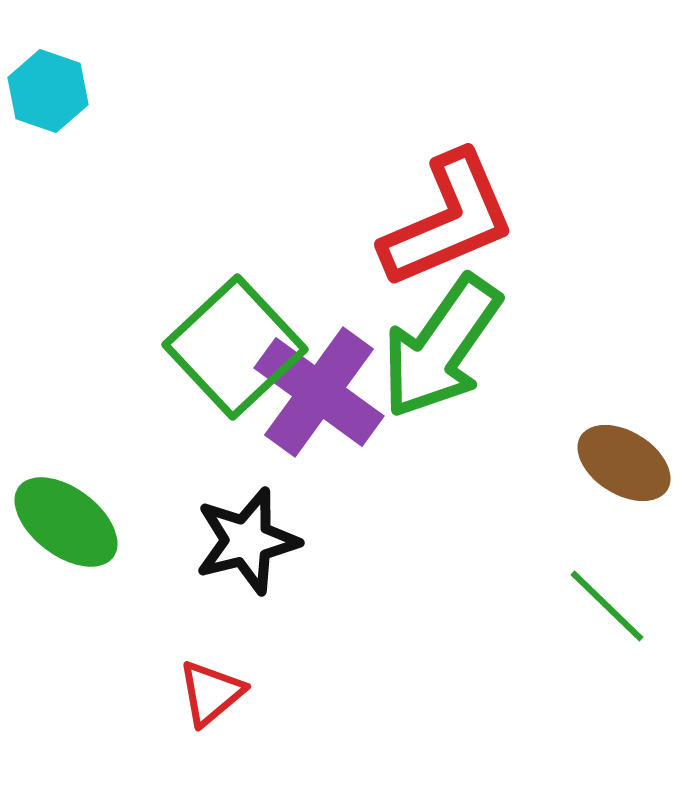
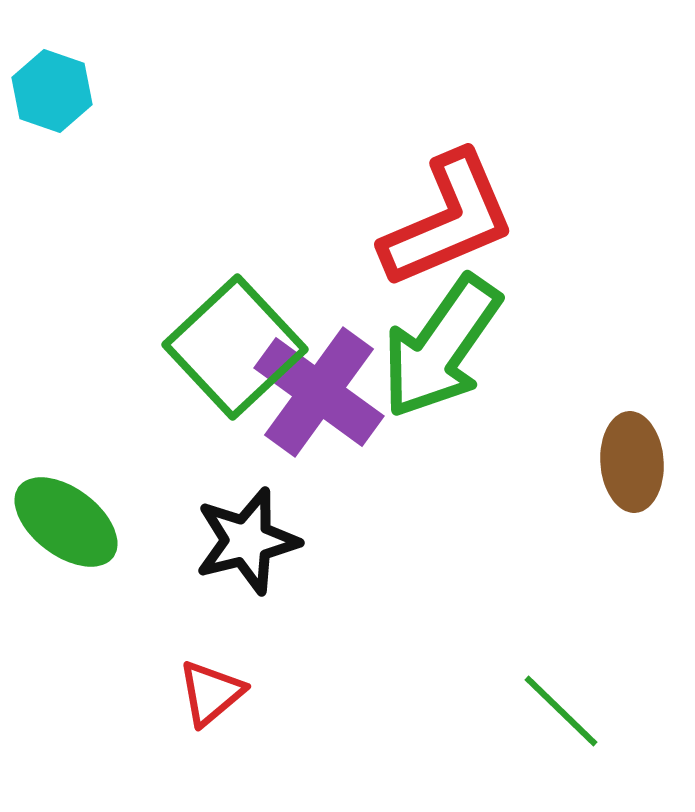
cyan hexagon: moved 4 px right
brown ellipse: moved 8 px right, 1 px up; rotated 54 degrees clockwise
green line: moved 46 px left, 105 px down
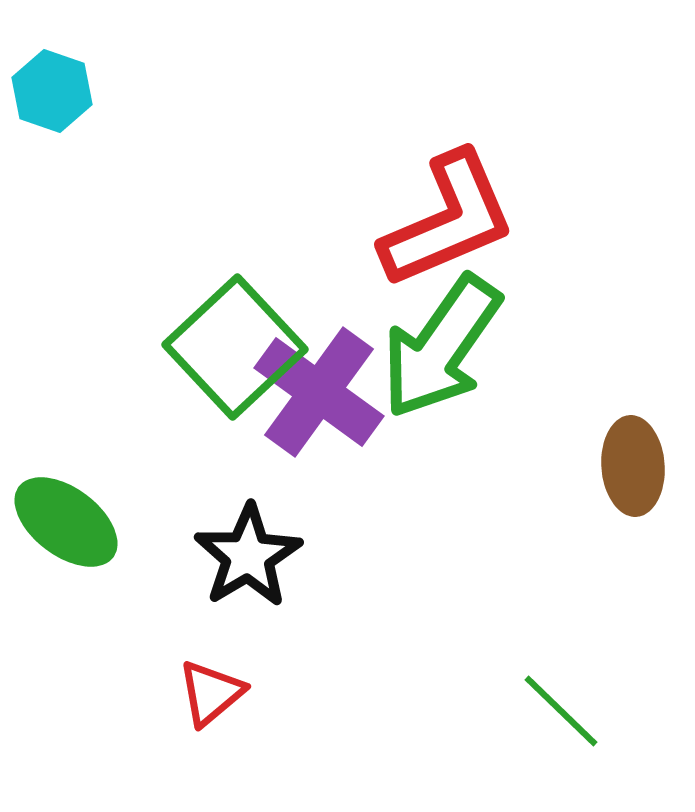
brown ellipse: moved 1 px right, 4 px down
black star: moved 1 px right, 15 px down; rotated 17 degrees counterclockwise
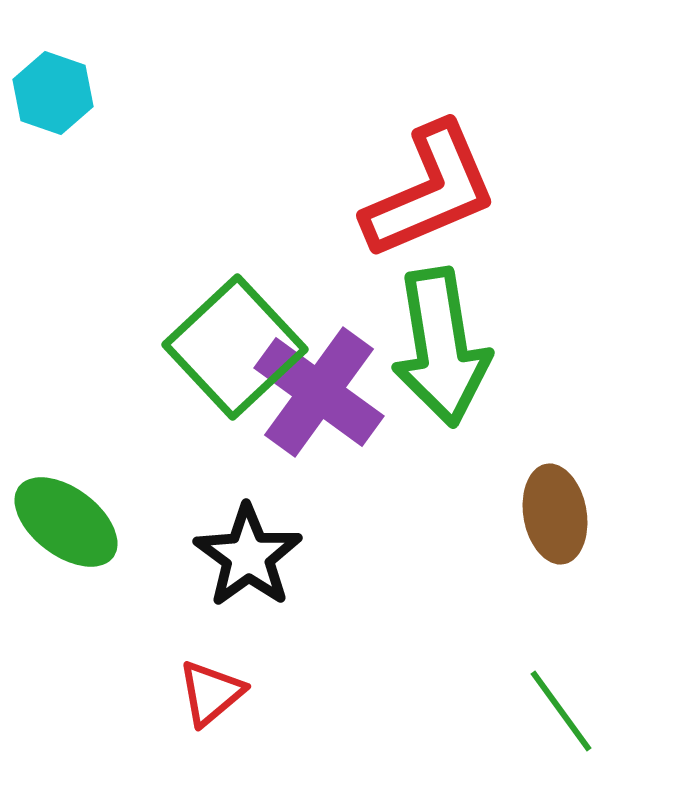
cyan hexagon: moved 1 px right, 2 px down
red L-shape: moved 18 px left, 29 px up
green arrow: rotated 44 degrees counterclockwise
brown ellipse: moved 78 px left, 48 px down; rotated 6 degrees counterclockwise
black star: rotated 5 degrees counterclockwise
green line: rotated 10 degrees clockwise
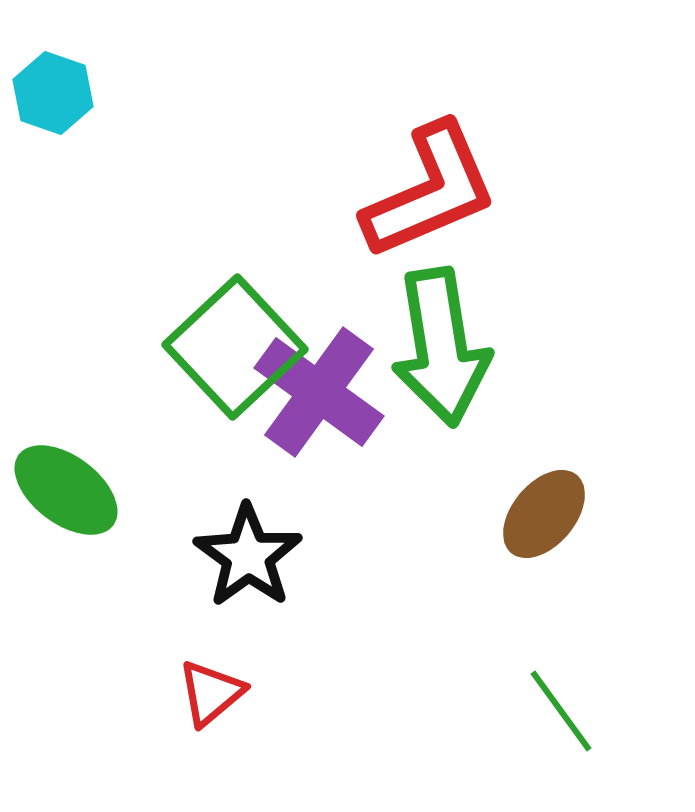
brown ellipse: moved 11 px left; rotated 50 degrees clockwise
green ellipse: moved 32 px up
